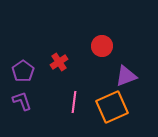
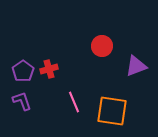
red cross: moved 10 px left, 7 px down; rotated 18 degrees clockwise
purple triangle: moved 10 px right, 10 px up
pink line: rotated 30 degrees counterclockwise
orange square: moved 4 px down; rotated 32 degrees clockwise
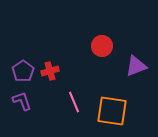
red cross: moved 1 px right, 2 px down
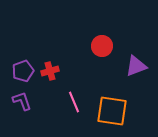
purple pentagon: rotated 15 degrees clockwise
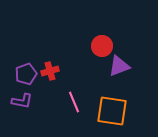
purple triangle: moved 17 px left
purple pentagon: moved 3 px right, 3 px down
purple L-shape: rotated 120 degrees clockwise
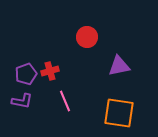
red circle: moved 15 px left, 9 px up
purple triangle: rotated 10 degrees clockwise
pink line: moved 9 px left, 1 px up
orange square: moved 7 px right, 2 px down
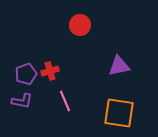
red circle: moved 7 px left, 12 px up
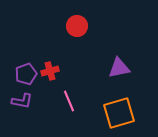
red circle: moved 3 px left, 1 px down
purple triangle: moved 2 px down
pink line: moved 4 px right
orange square: rotated 24 degrees counterclockwise
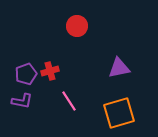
pink line: rotated 10 degrees counterclockwise
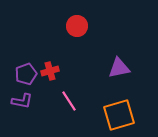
orange square: moved 2 px down
